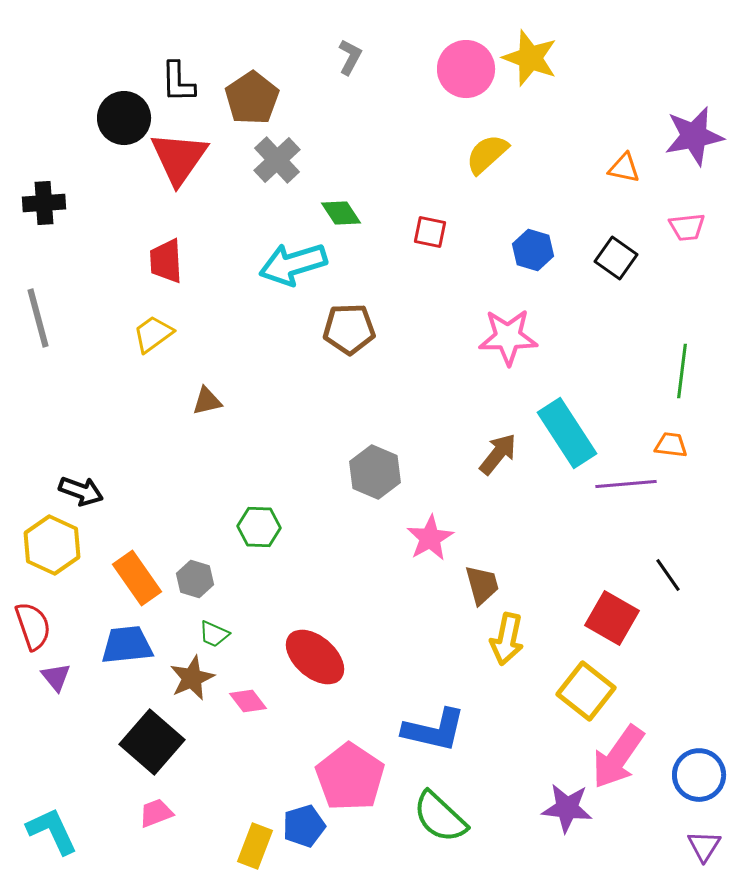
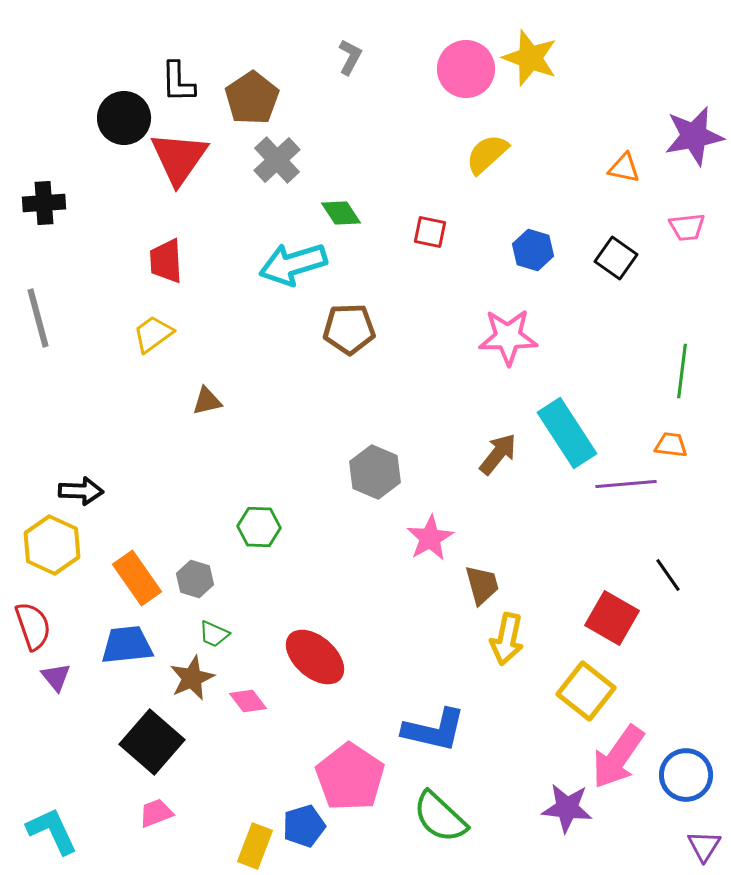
black arrow at (81, 491): rotated 18 degrees counterclockwise
blue circle at (699, 775): moved 13 px left
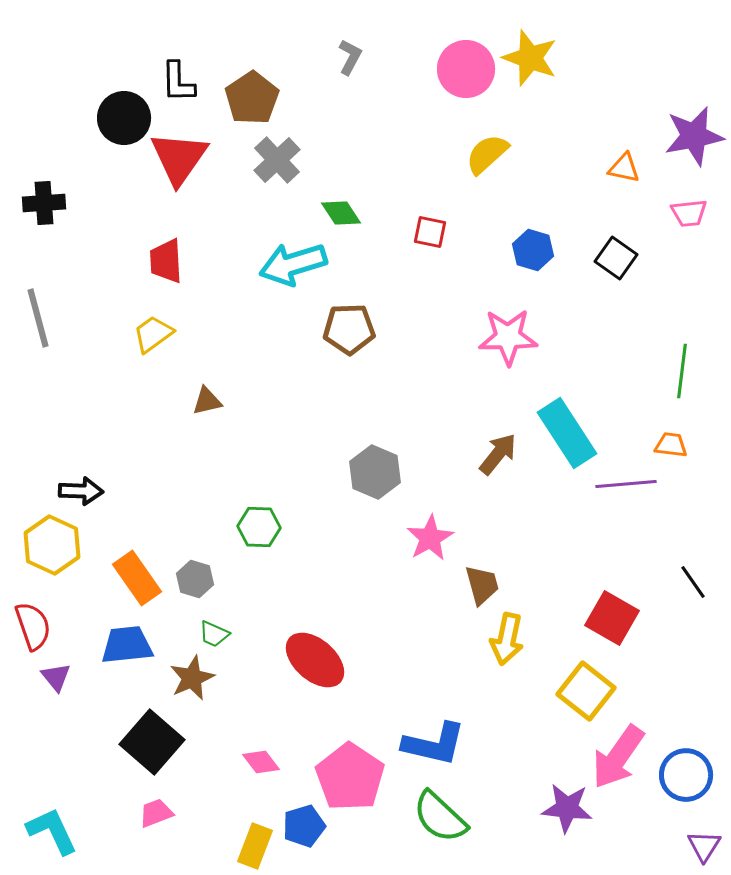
pink trapezoid at (687, 227): moved 2 px right, 14 px up
black line at (668, 575): moved 25 px right, 7 px down
red ellipse at (315, 657): moved 3 px down
pink diamond at (248, 701): moved 13 px right, 61 px down
blue L-shape at (434, 730): moved 14 px down
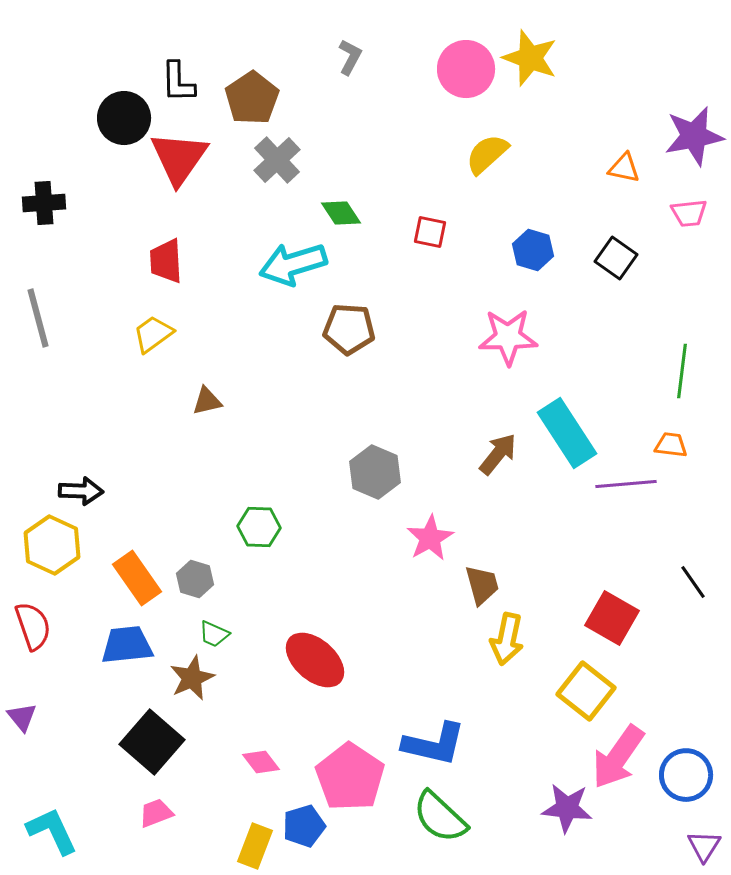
brown pentagon at (349, 329): rotated 6 degrees clockwise
purple triangle at (56, 677): moved 34 px left, 40 px down
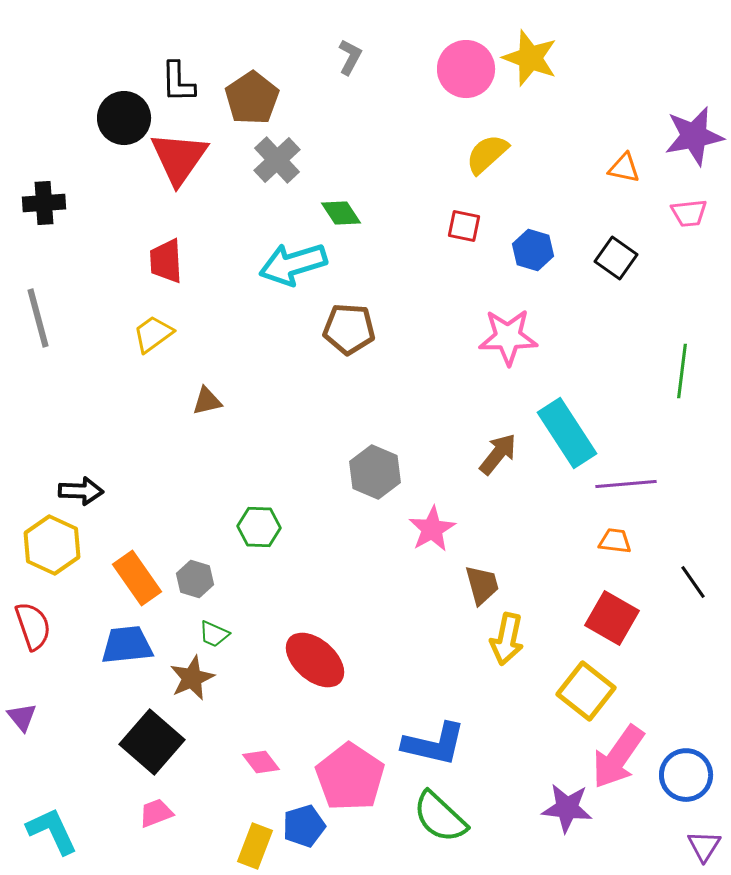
red square at (430, 232): moved 34 px right, 6 px up
orange trapezoid at (671, 445): moved 56 px left, 96 px down
pink star at (430, 538): moved 2 px right, 9 px up
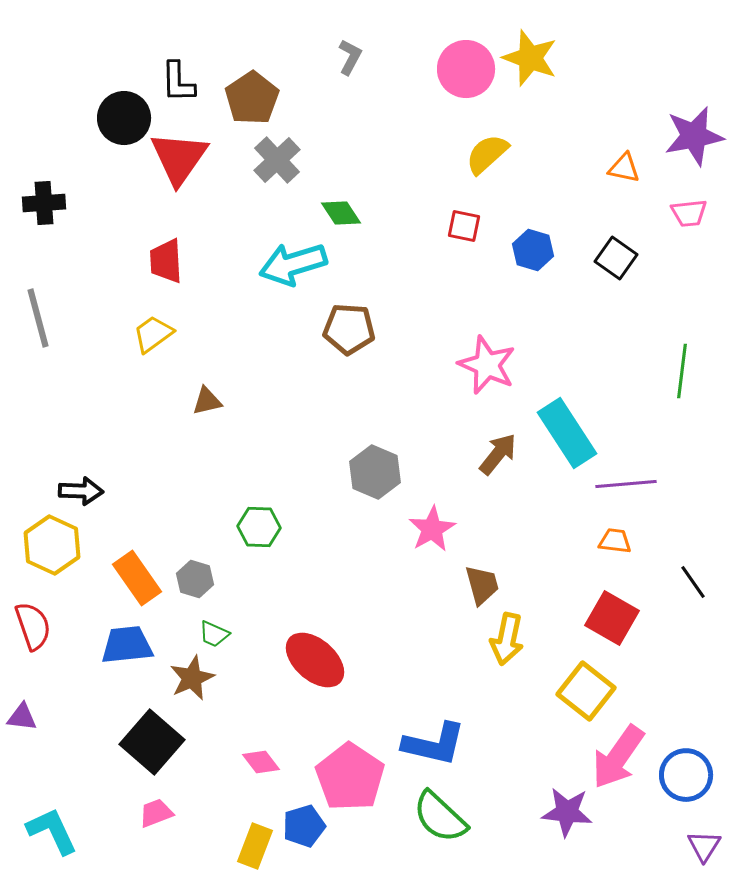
pink star at (508, 337): moved 21 px left, 28 px down; rotated 24 degrees clockwise
purple triangle at (22, 717): rotated 44 degrees counterclockwise
purple star at (567, 808): moved 4 px down
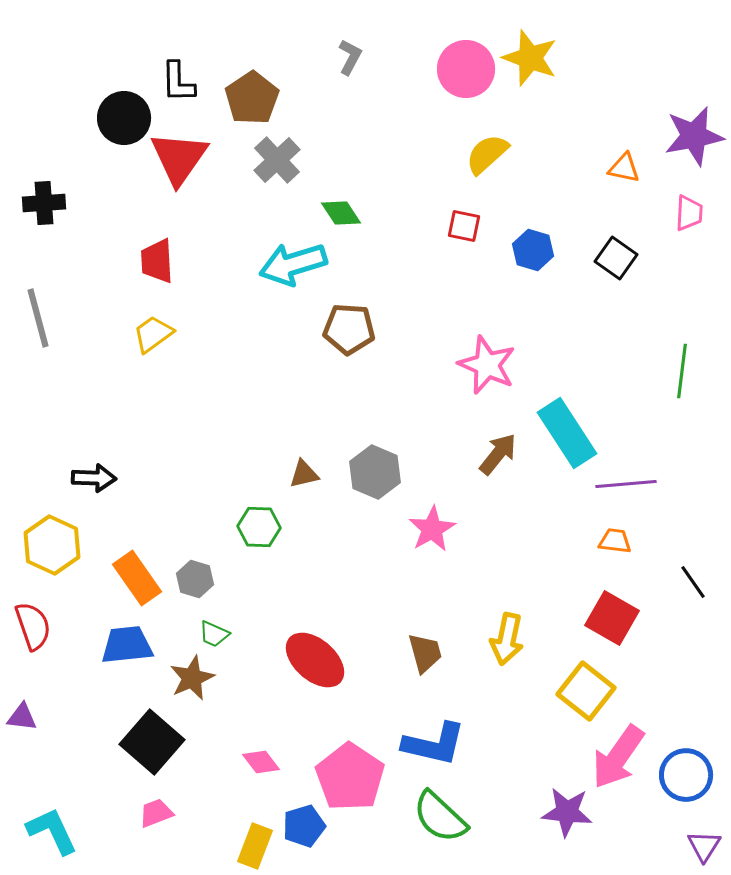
pink trapezoid at (689, 213): rotated 81 degrees counterclockwise
red trapezoid at (166, 261): moved 9 px left
brown triangle at (207, 401): moved 97 px right, 73 px down
black arrow at (81, 491): moved 13 px right, 13 px up
brown trapezoid at (482, 585): moved 57 px left, 68 px down
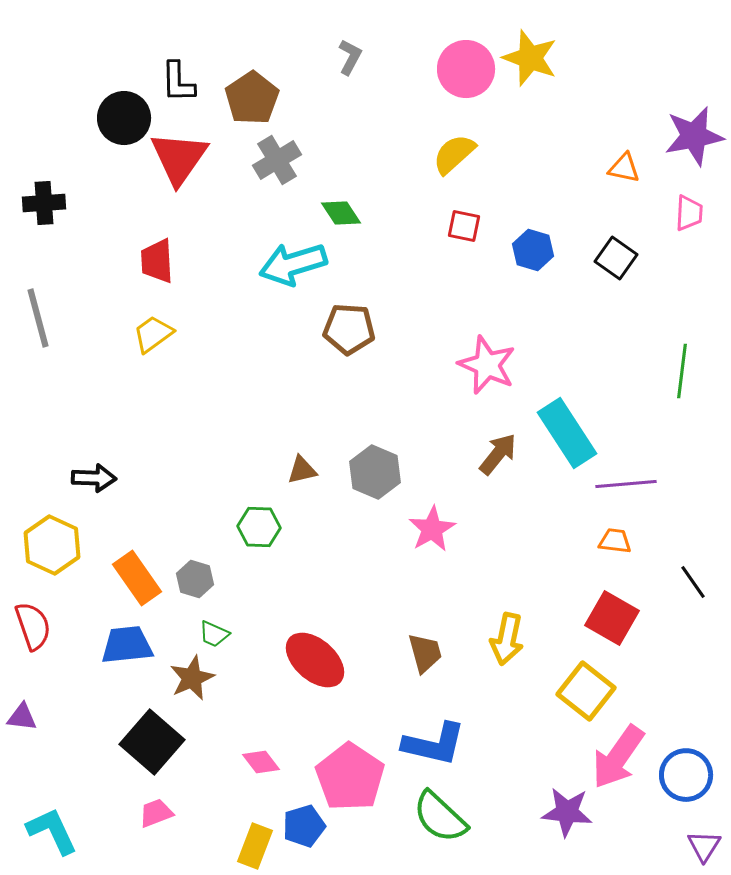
yellow semicircle at (487, 154): moved 33 px left
gray cross at (277, 160): rotated 12 degrees clockwise
brown triangle at (304, 474): moved 2 px left, 4 px up
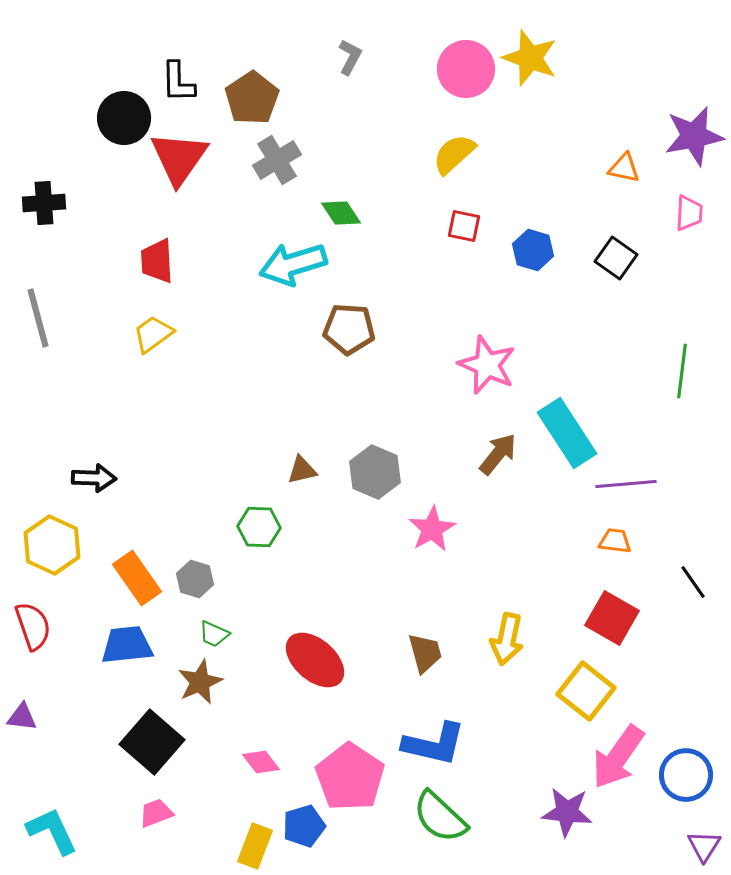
brown star at (192, 678): moved 8 px right, 4 px down
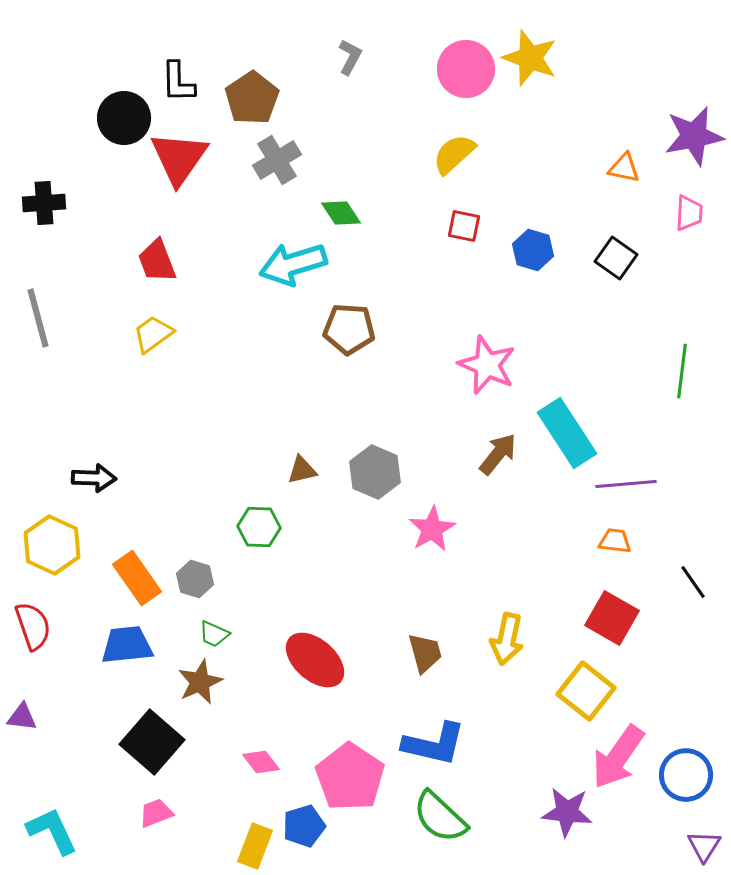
red trapezoid at (157, 261): rotated 18 degrees counterclockwise
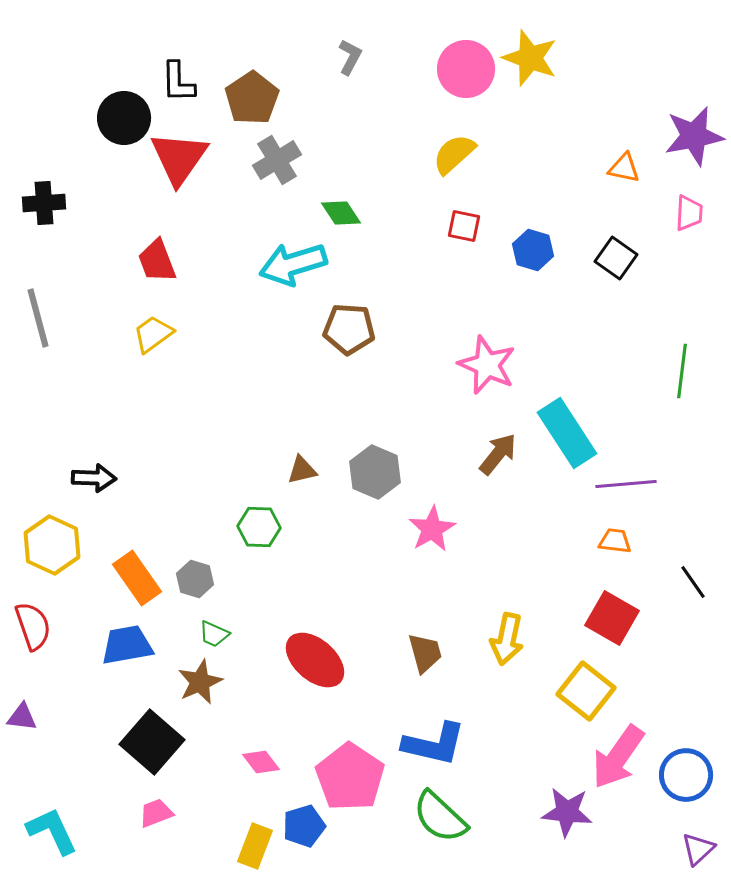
blue trapezoid at (127, 645): rotated 4 degrees counterclockwise
purple triangle at (704, 846): moved 6 px left, 3 px down; rotated 15 degrees clockwise
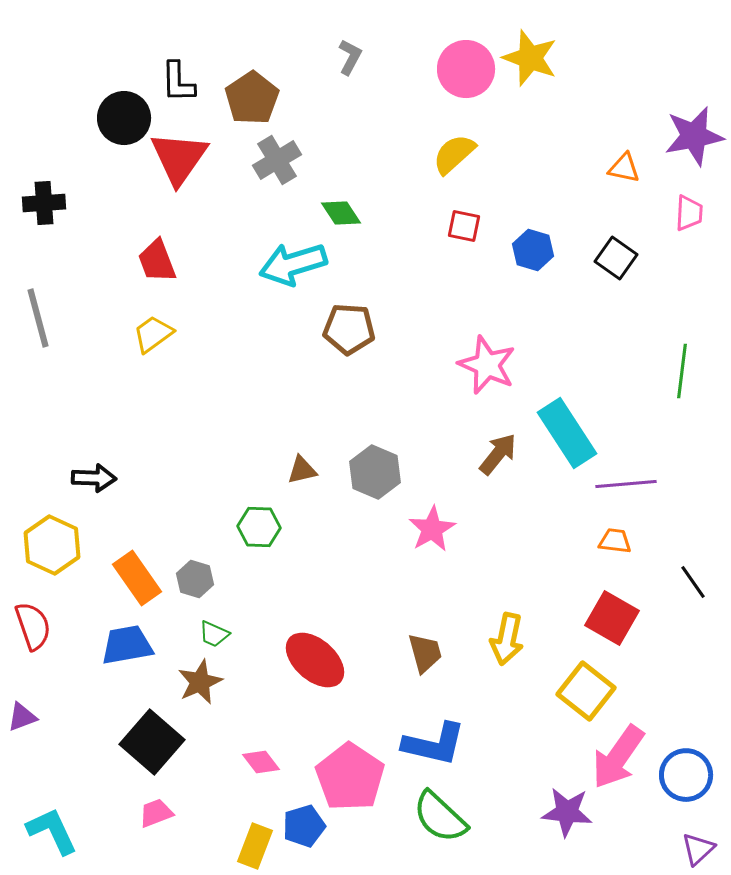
purple triangle at (22, 717): rotated 28 degrees counterclockwise
